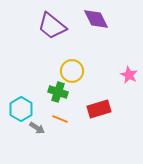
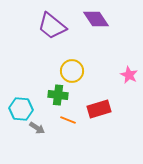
purple diamond: rotated 8 degrees counterclockwise
green cross: moved 3 px down; rotated 12 degrees counterclockwise
cyan hexagon: rotated 25 degrees counterclockwise
orange line: moved 8 px right, 1 px down
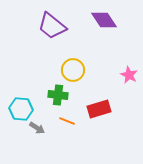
purple diamond: moved 8 px right, 1 px down
yellow circle: moved 1 px right, 1 px up
orange line: moved 1 px left, 1 px down
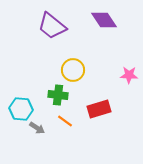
pink star: rotated 24 degrees counterclockwise
orange line: moved 2 px left; rotated 14 degrees clockwise
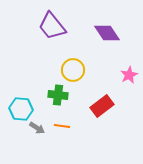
purple diamond: moved 3 px right, 13 px down
purple trapezoid: rotated 12 degrees clockwise
pink star: rotated 30 degrees counterclockwise
red rectangle: moved 3 px right, 3 px up; rotated 20 degrees counterclockwise
orange line: moved 3 px left, 5 px down; rotated 28 degrees counterclockwise
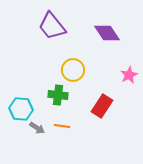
red rectangle: rotated 20 degrees counterclockwise
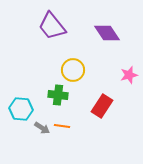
pink star: rotated 12 degrees clockwise
gray arrow: moved 5 px right
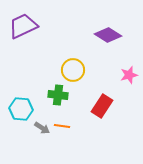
purple trapezoid: moved 29 px left; rotated 104 degrees clockwise
purple diamond: moved 1 px right, 2 px down; rotated 24 degrees counterclockwise
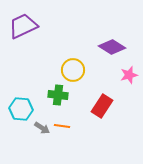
purple diamond: moved 4 px right, 12 px down
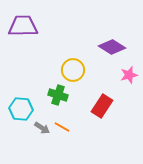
purple trapezoid: rotated 24 degrees clockwise
green cross: rotated 12 degrees clockwise
orange line: moved 1 px down; rotated 21 degrees clockwise
